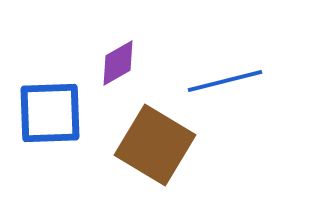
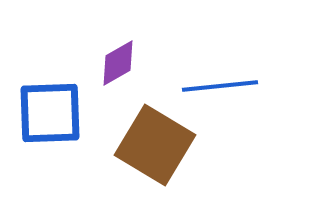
blue line: moved 5 px left, 5 px down; rotated 8 degrees clockwise
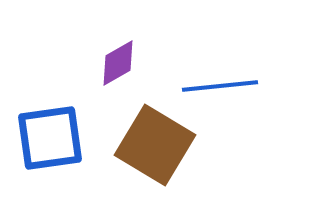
blue square: moved 25 px down; rotated 6 degrees counterclockwise
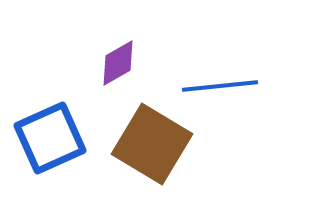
blue square: rotated 16 degrees counterclockwise
brown square: moved 3 px left, 1 px up
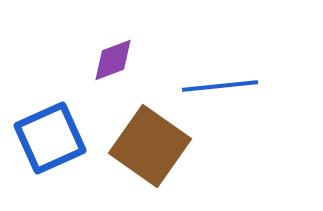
purple diamond: moved 5 px left, 3 px up; rotated 9 degrees clockwise
brown square: moved 2 px left, 2 px down; rotated 4 degrees clockwise
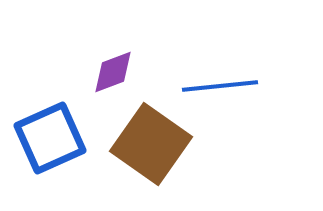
purple diamond: moved 12 px down
brown square: moved 1 px right, 2 px up
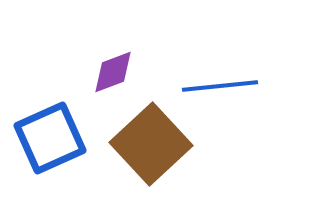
brown square: rotated 12 degrees clockwise
